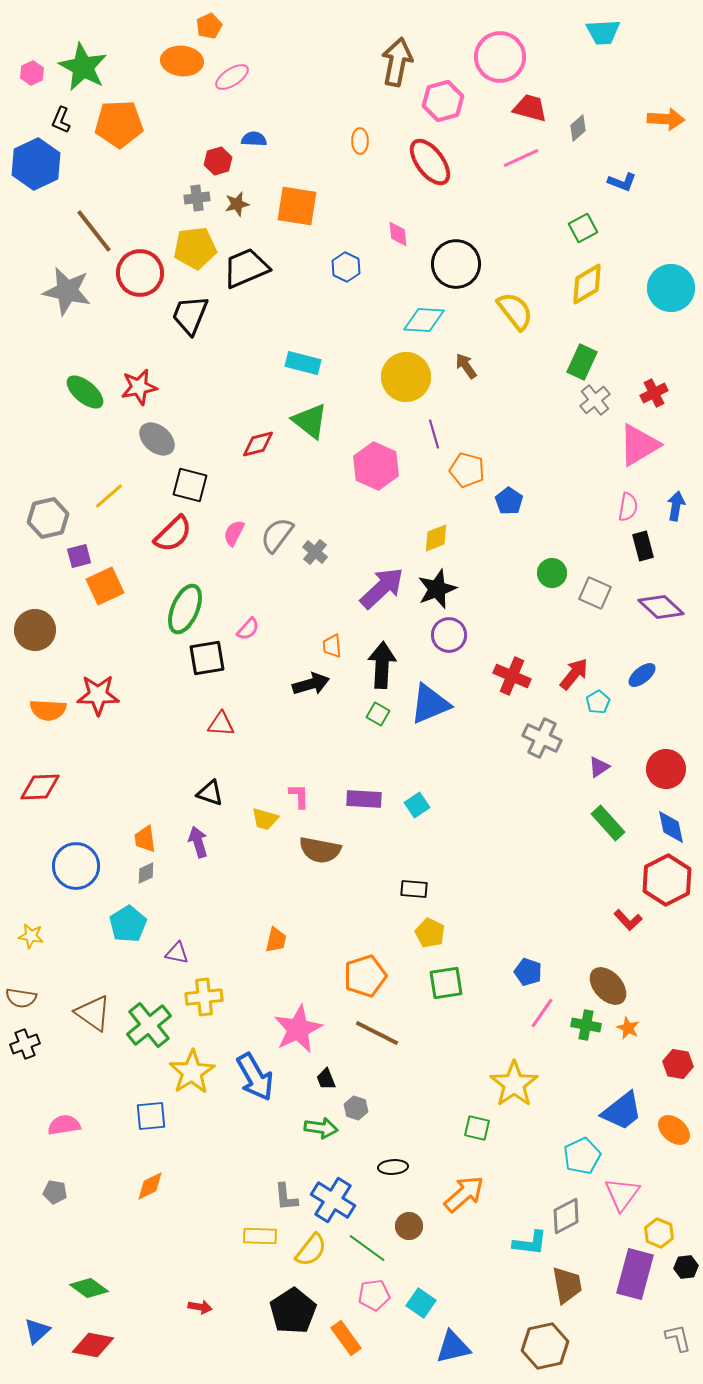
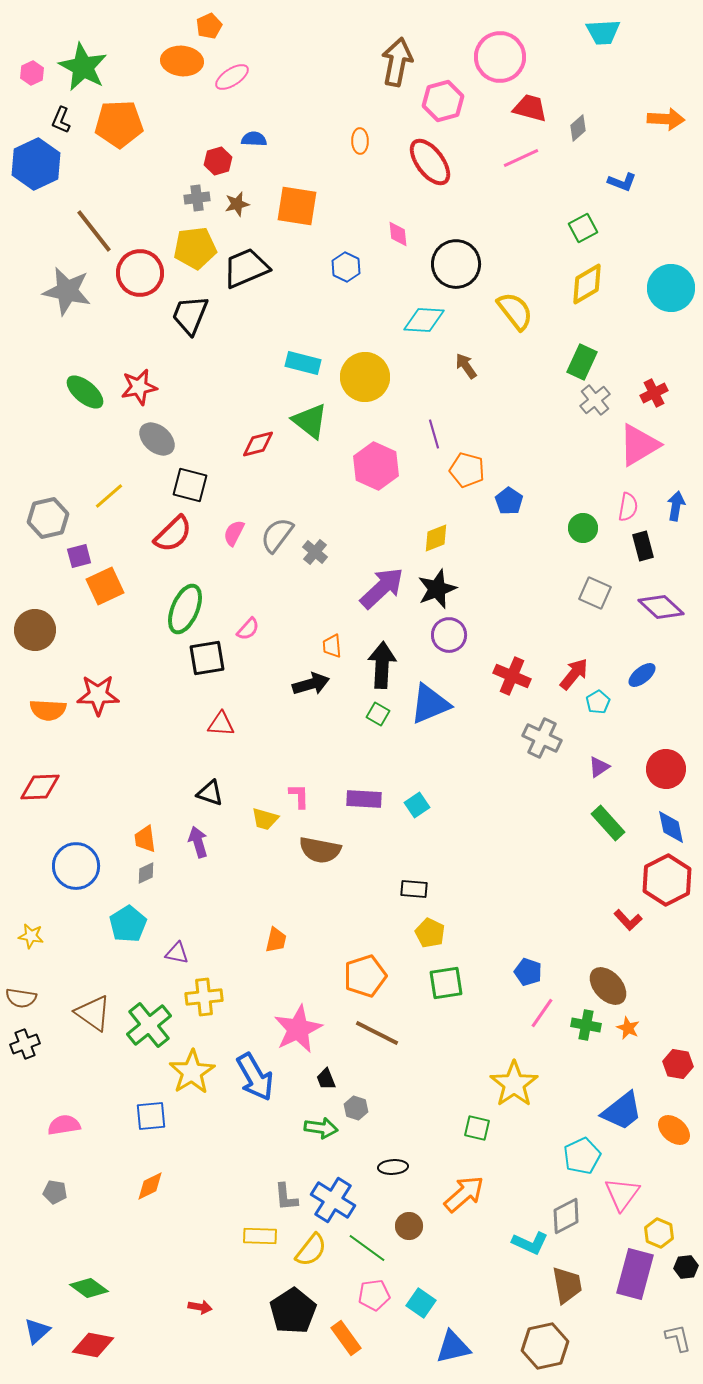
yellow circle at (406, 377): moved 41 px left
green circle at (552, 573): moved 31 px right, 45 px up
cyan L-shape at (530, 1243): rotated 18 degrees clockwise
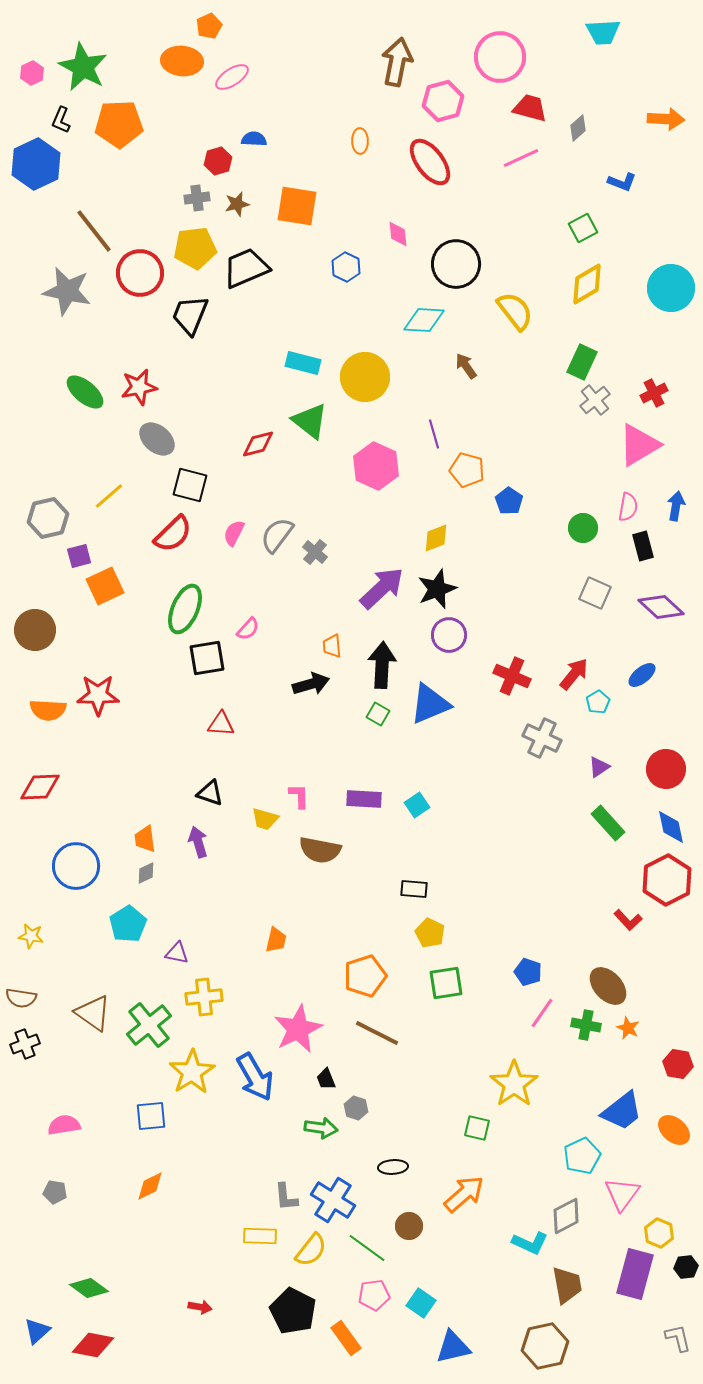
black pentagon at (293, 1311): rotated 12 degrees counterclockwise
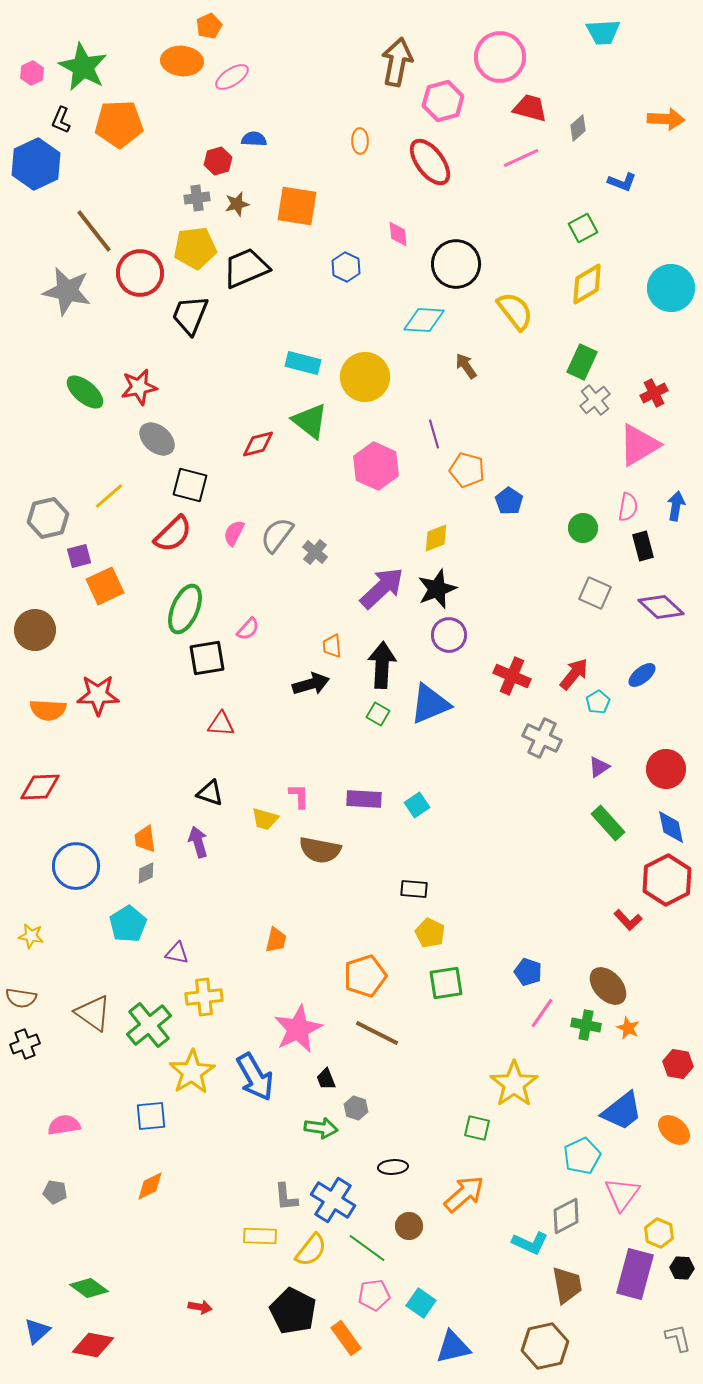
black hexagon at (686, 1267): moved 4 px left, 1 px down; rotated 10 degrees clockwise
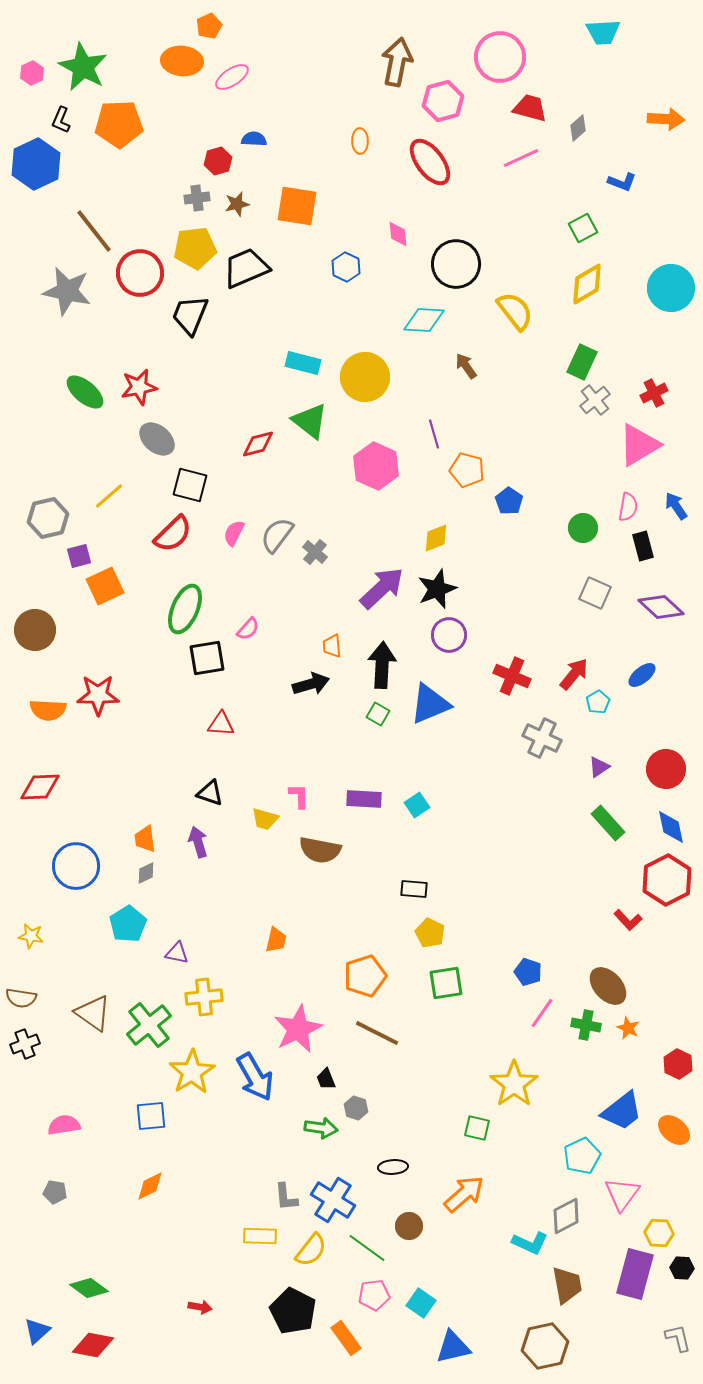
blue arrow at (676, 506): rotated 44 degrees counterclockwise
red hexagon at (678, 1064): rotated 16 degrees clockwise
yellow hexagon at (659, 1233): rotated 20 degrees counterclockwise
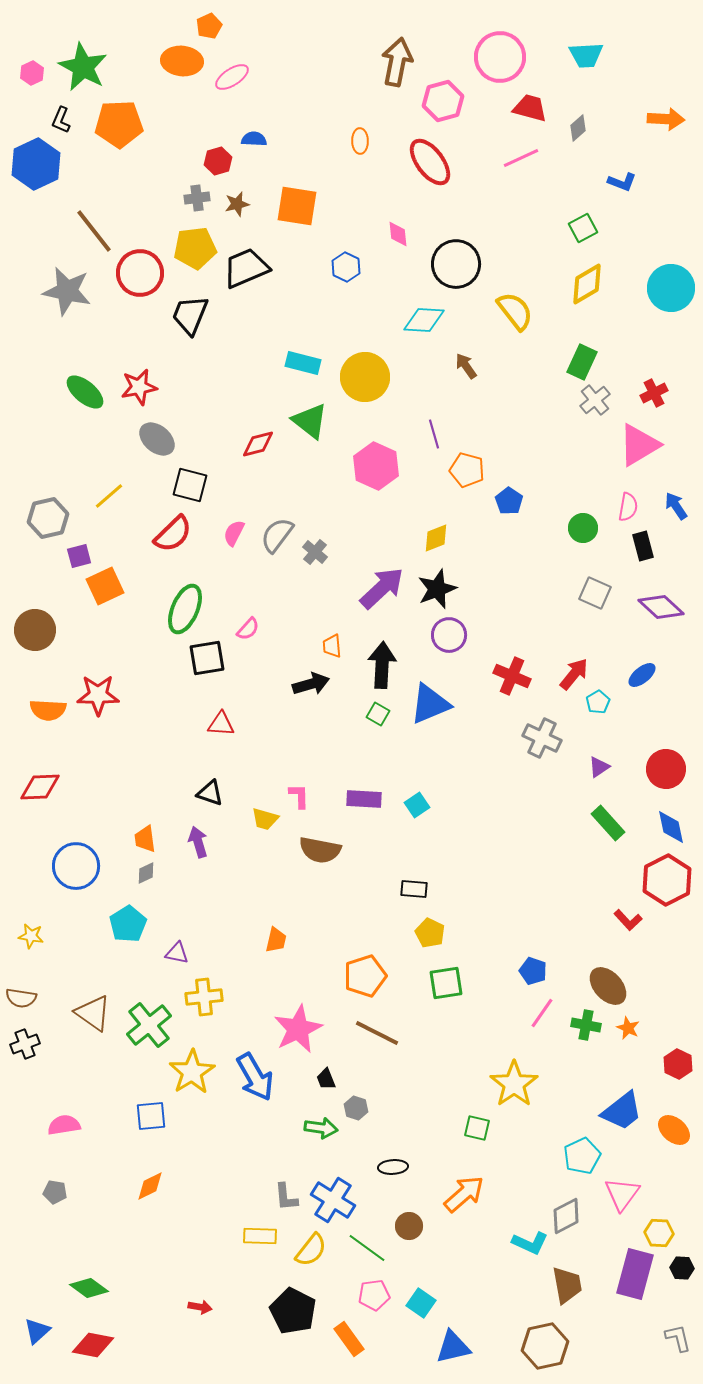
cyan trapezoid at (603, 32): moved 17 px left, 23 px down
blue pentagon at (528, 972): moved 5 px right, 1 px up
orange rectangle at (346, 1338): moved 3 px right, 1 px down
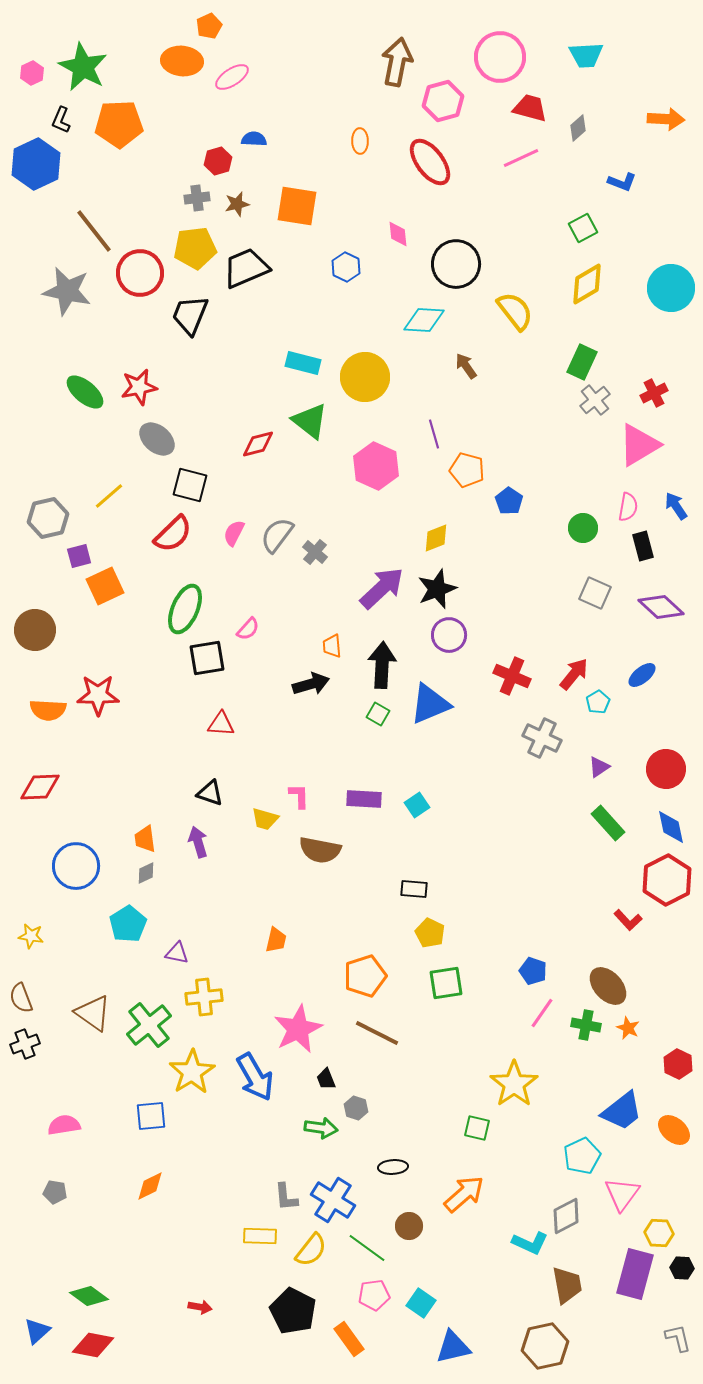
brown semicircle at (21, 998): rotated 60 degrees clockwise
green diamond at (89, 1288): moved 8 px down
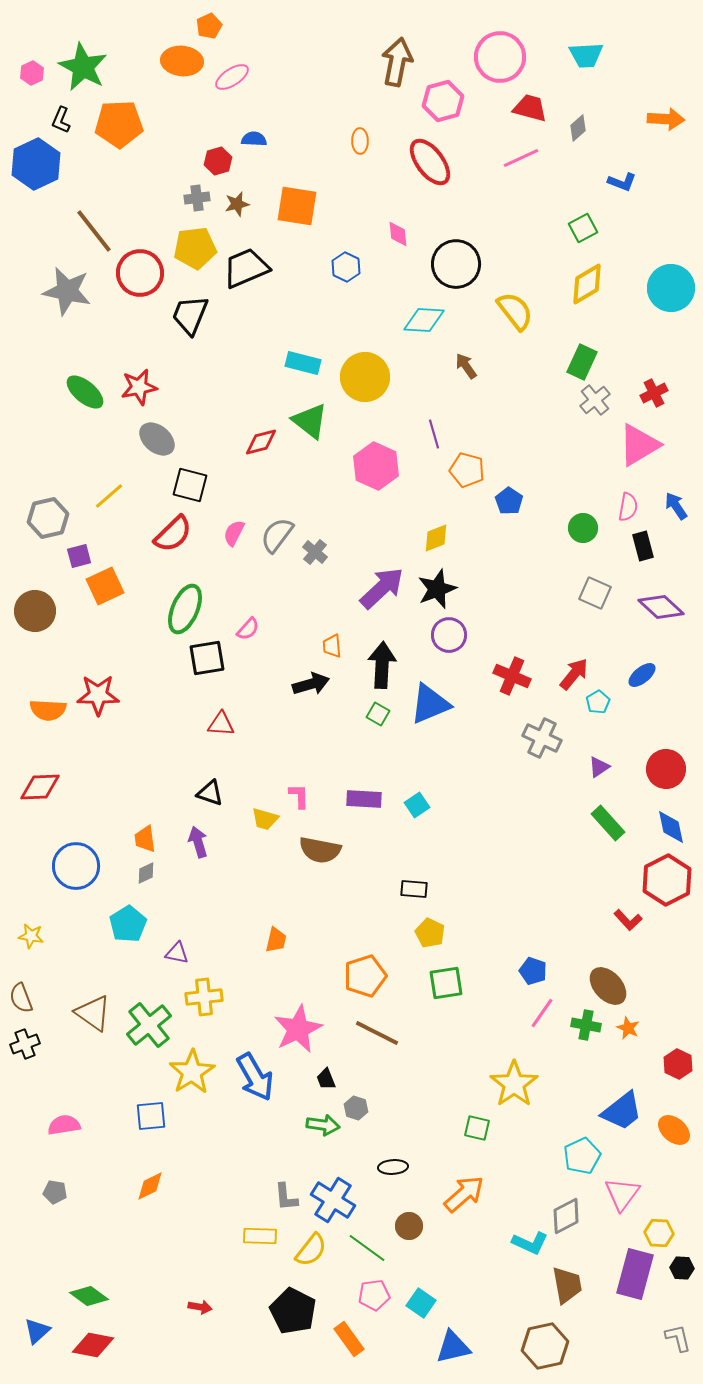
red diamond at (258, 444): moved 3 px right, 2 px up
brown circle at (35, 630): moved 19 px up
green arrow at (321, 1128): moved 2 px right, 3 px up
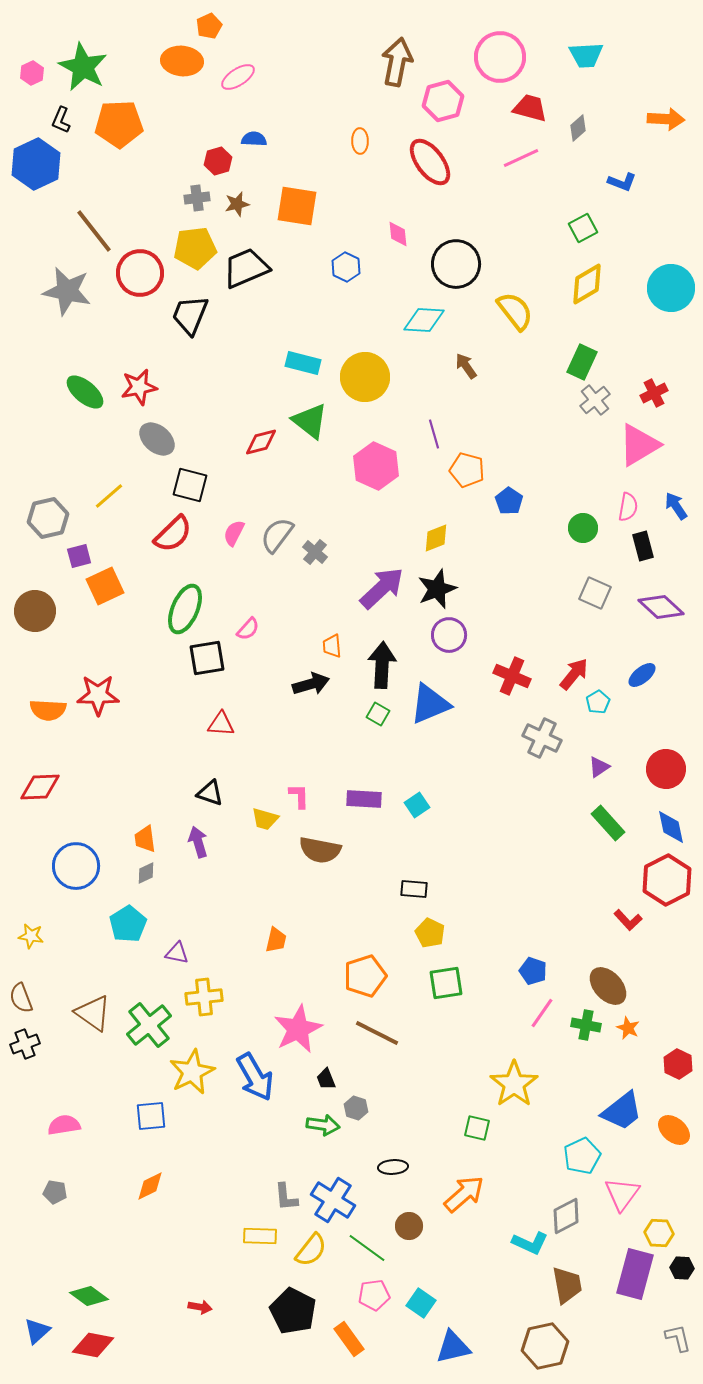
pink ellipse at (232, 77): moved 6 px right
yellow star at (192, 1072): rotated 6 degrees clockwise
